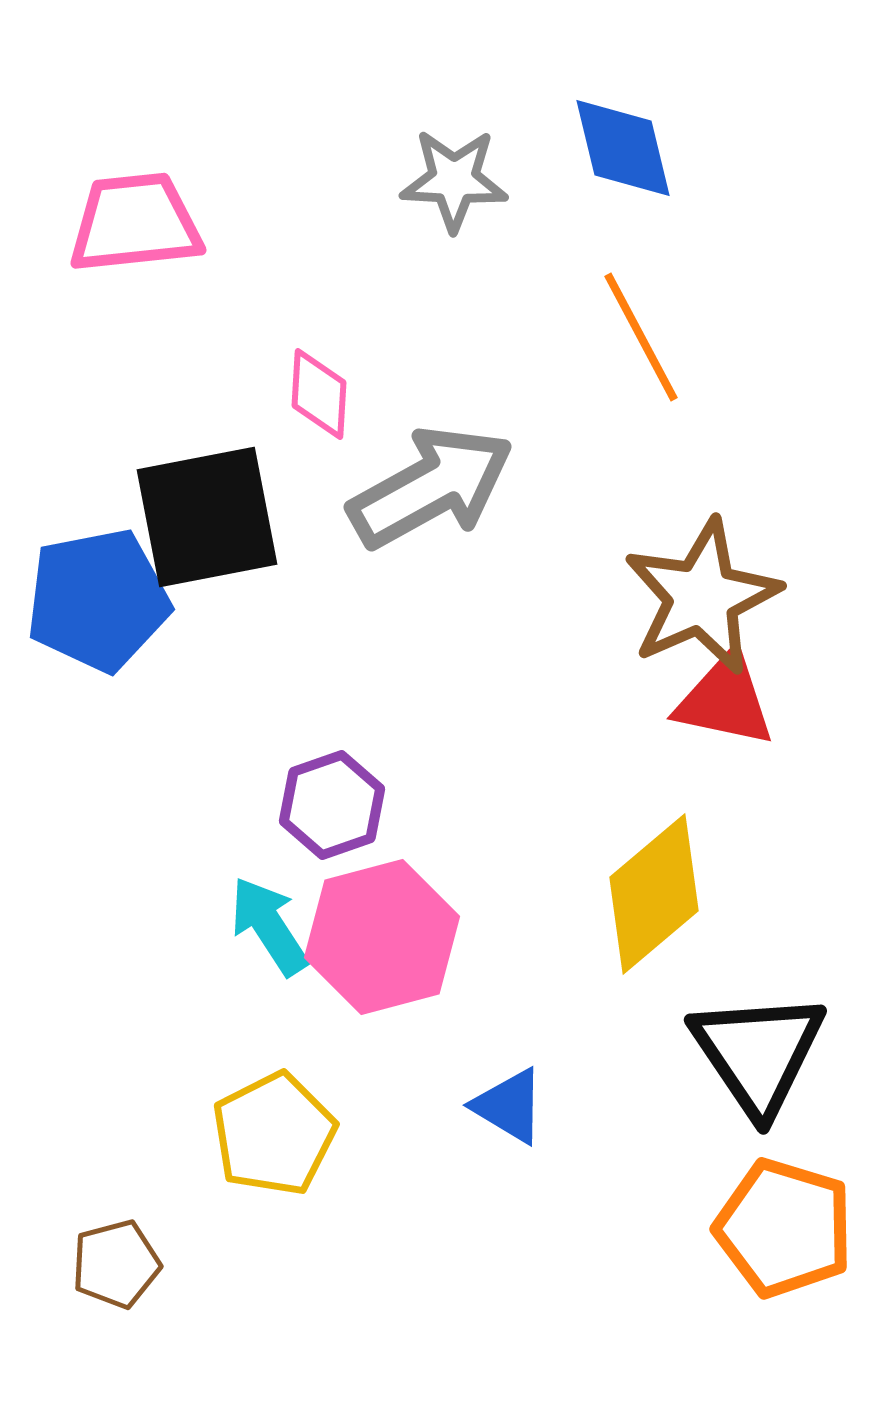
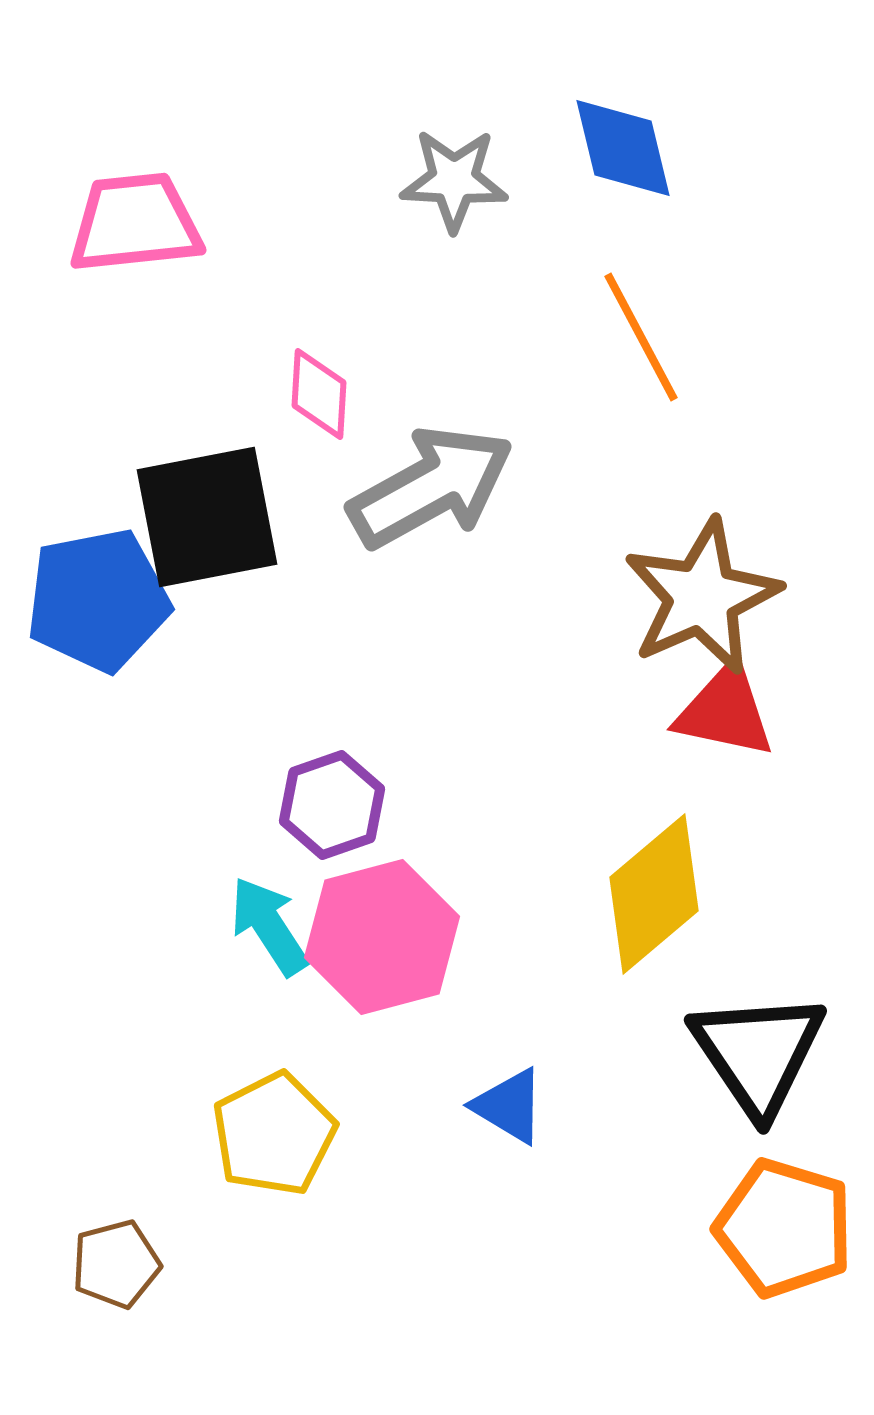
red triangle: moved 11 px down
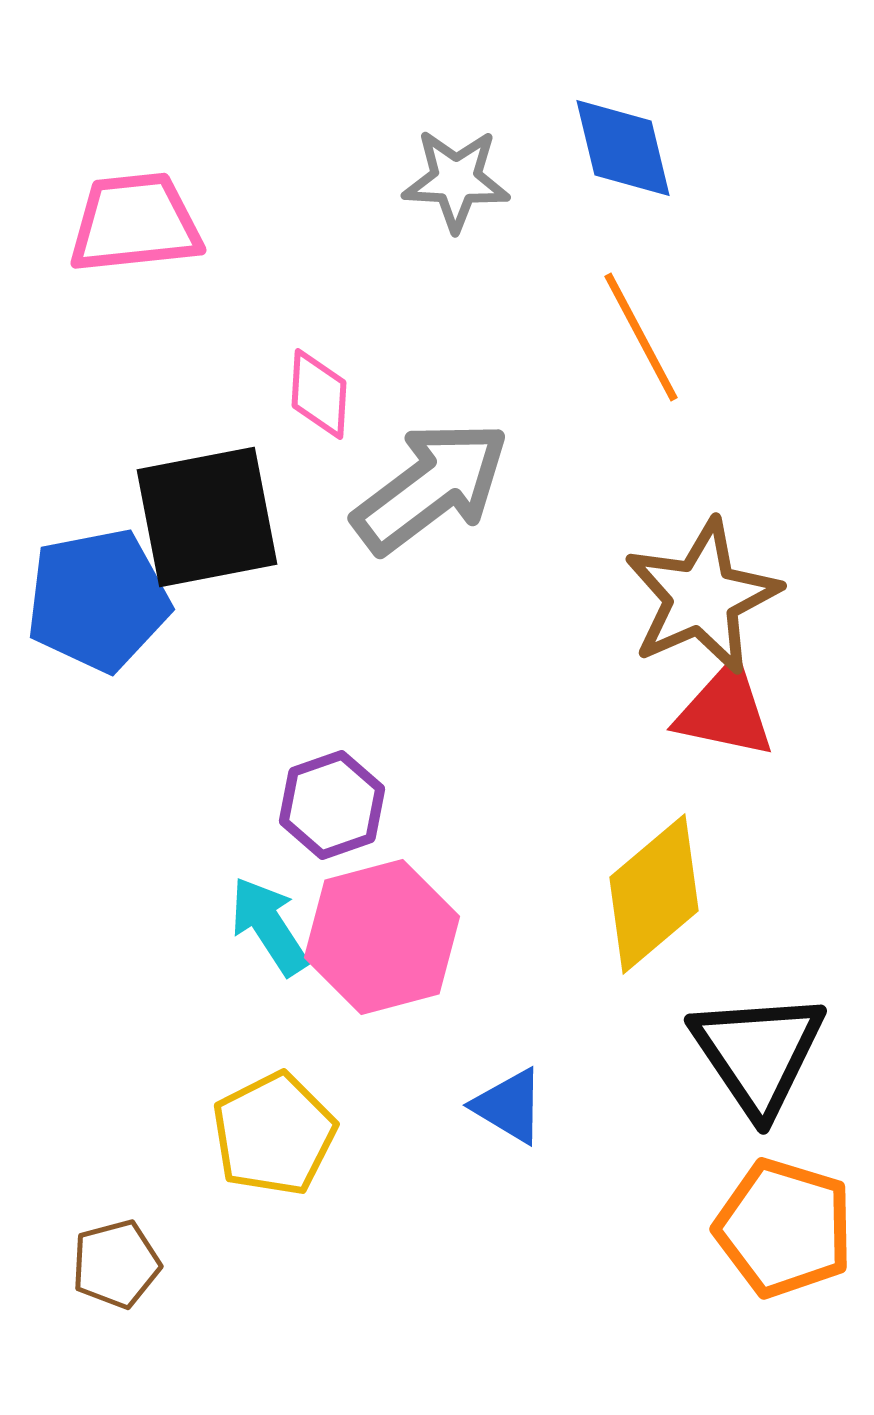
gray star: moved 2 px right
gray arrow: rotated 8 degrees counterclockwise
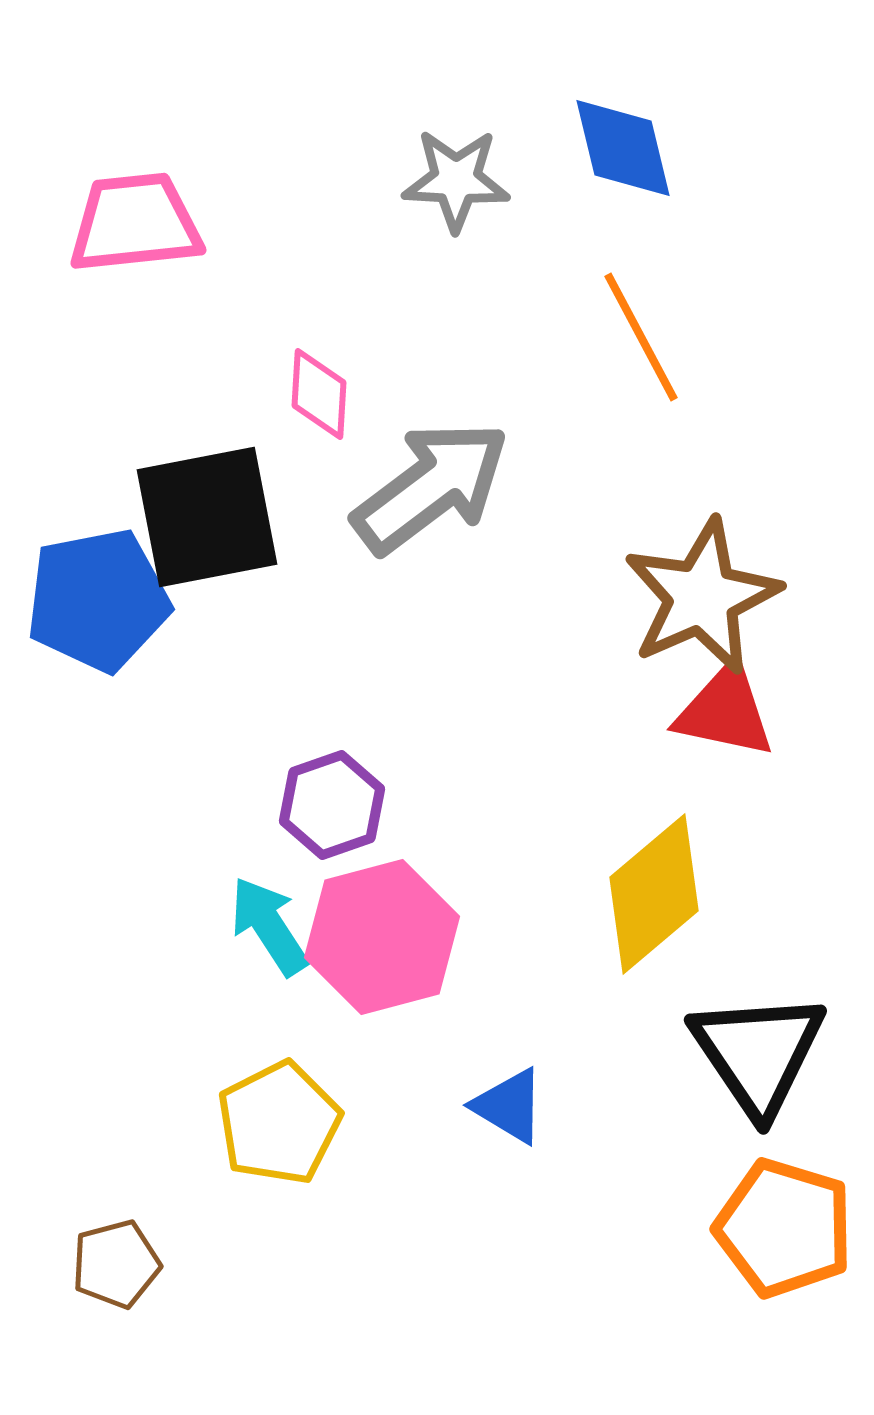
yellow pentagon: moved 5 px right, 11 px up
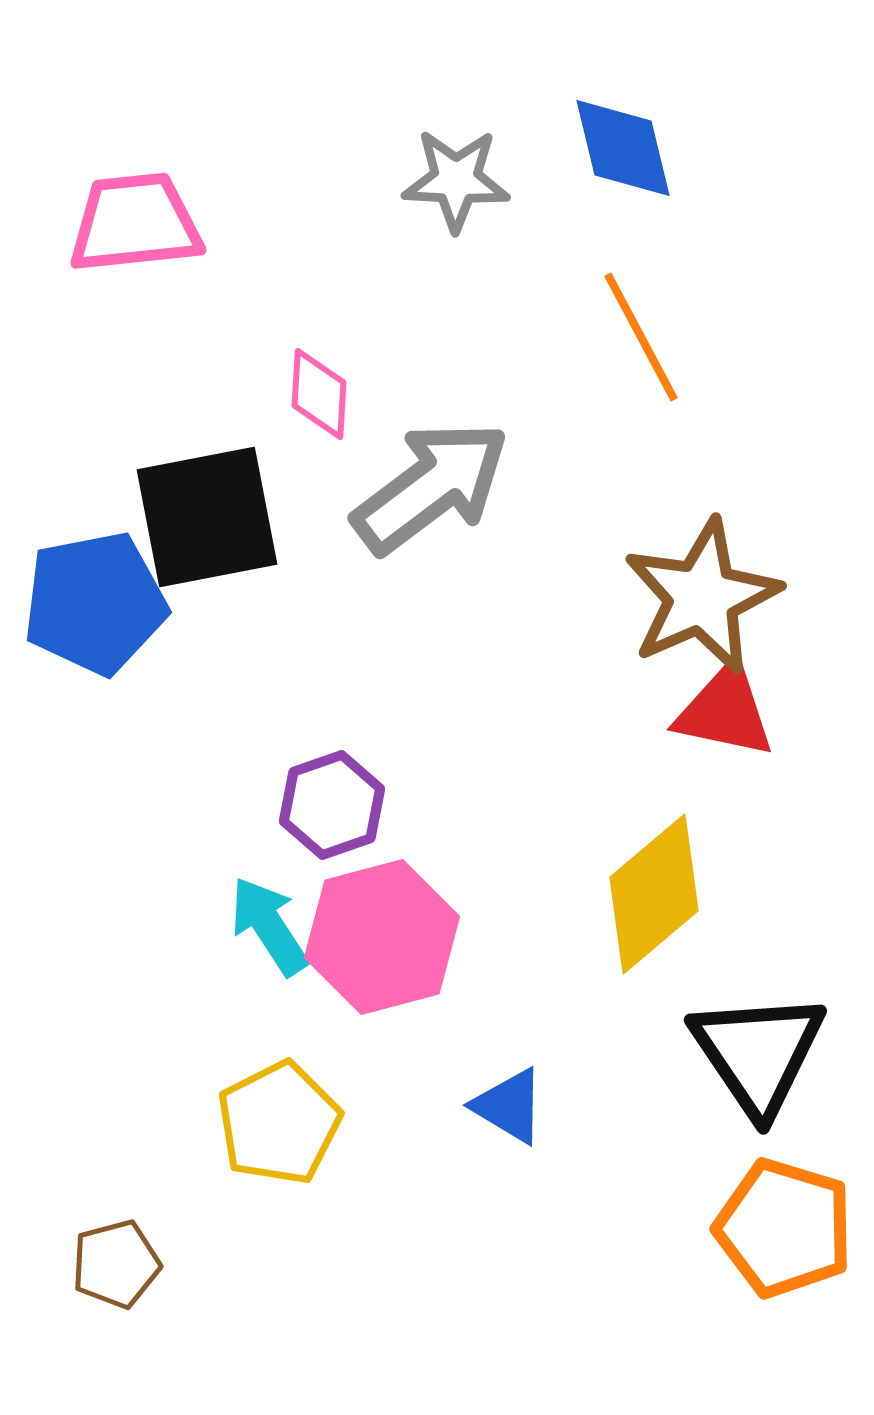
blue pentagon: moved 3 px left, 3 px down
